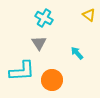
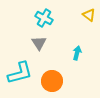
cyan arrow: rotated 56 degrees clockwise
cyan L-shape: moved 2 px left, 2 px down; rotated 12 degrees counterclockwise
orange circle: moved 1 px down
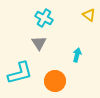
cyan arrow: moved 2 px down
orange circle: moved 3 px right
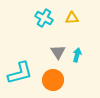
yellow triangle: moved 17 px left, 3 px down; rotated 40 degrees counterclockwise
gray triangle: moved 19 px right, 9 px down
orange circle: moved 2 px left, 1 px up
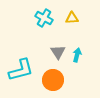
cyan L-shape: moved 1 px right, 3 px up
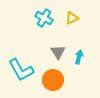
yellow triangle: rotated 24 degrees counterclockwise
cyan arrow: moved 2 px right, 2 px down
cyan L-shape: rotated 76 degrees clockwise
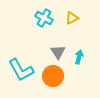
orange circle: moved 4 px up
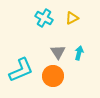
cyan arrow: moved 4 px up
cyan L-shape: rotated 84 degrees counterclockwise
